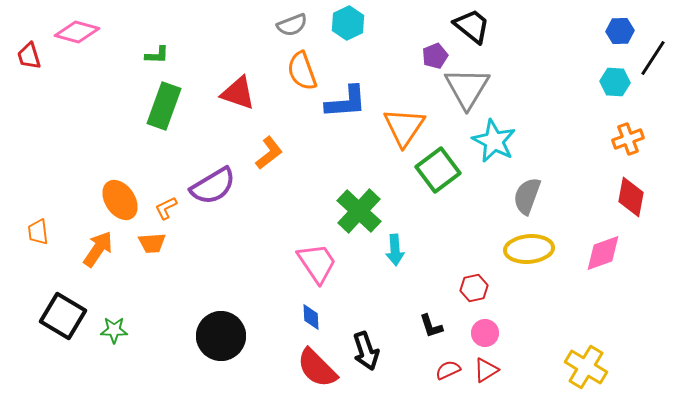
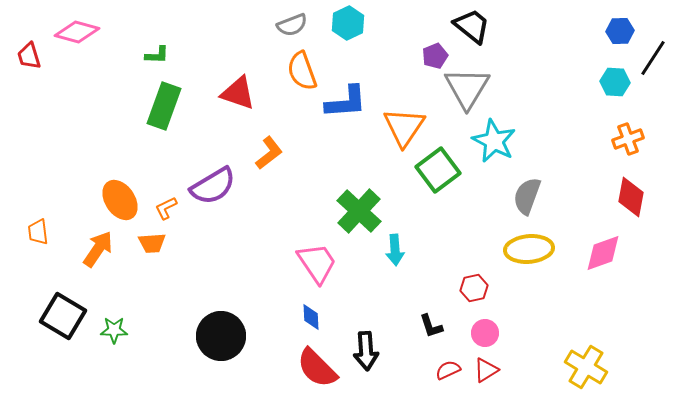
black arrow at (366, 351): rotated 15 degrees clockwise
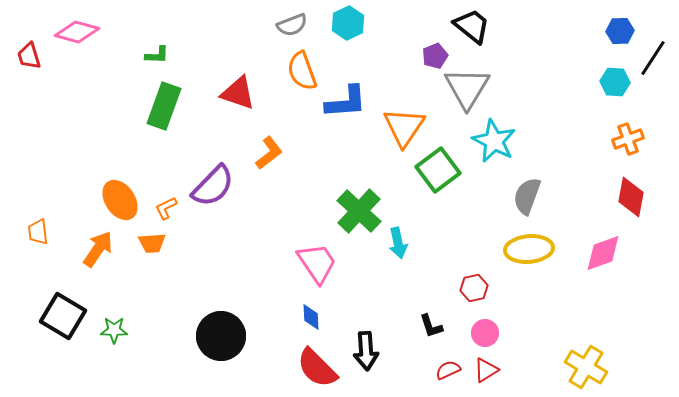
purple semicircle at (213, 186): rotated 15 degrees counterclockwise
cyan arrow at (395, 250): moved 3 px right, 7 px up; rotated 8 degrees counterclockwise
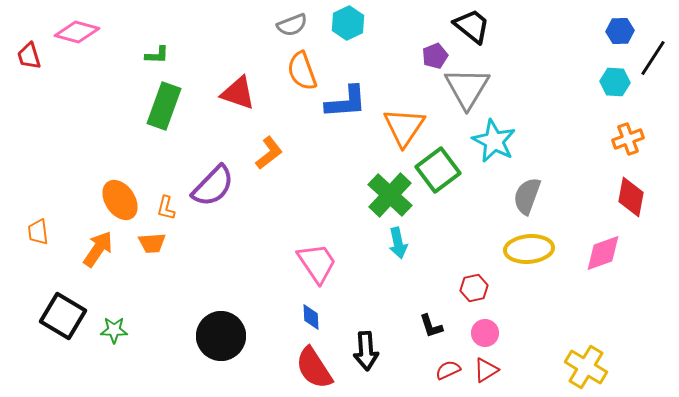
orange L-shape at (166, 208): rotated 50 degrees counterclockwise
green cross at (359, 211): moved 31 px right, 16 px up
red semicircle at (317, 368): moved 3 px left; rotated 12 degrees clockwise
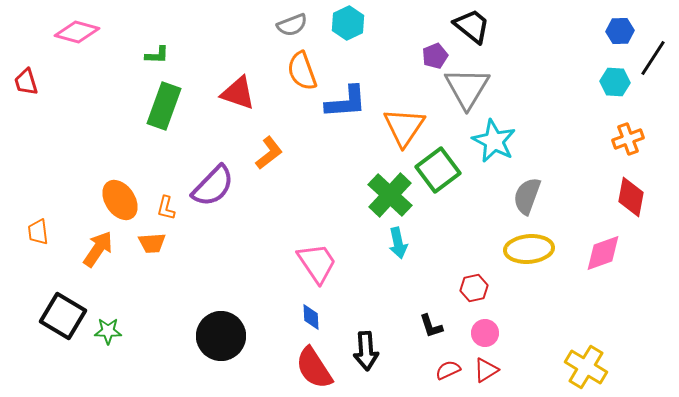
red trapezoid at (29, 56): moved 3 px left, 26 px down
green star at (114, 330): moved 6 px left, 1 px down
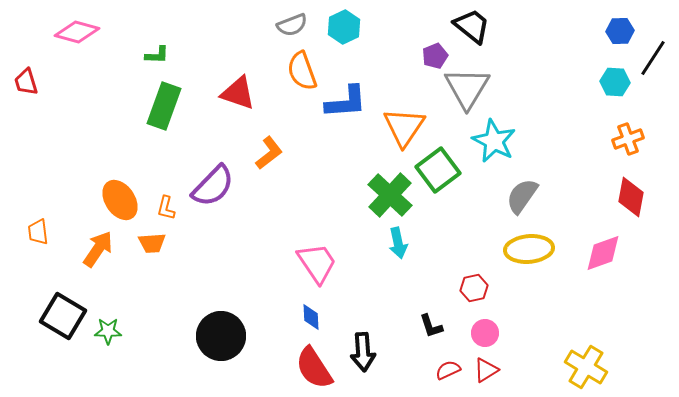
cyan hexagon at (348, 23): moved 4 px left, 4 px down
gray semicircle at (527, 196): moved 5 px left; rotated 15 degrees clockwise
black arrow at (366, 351): moved 3 px left, 1 px down
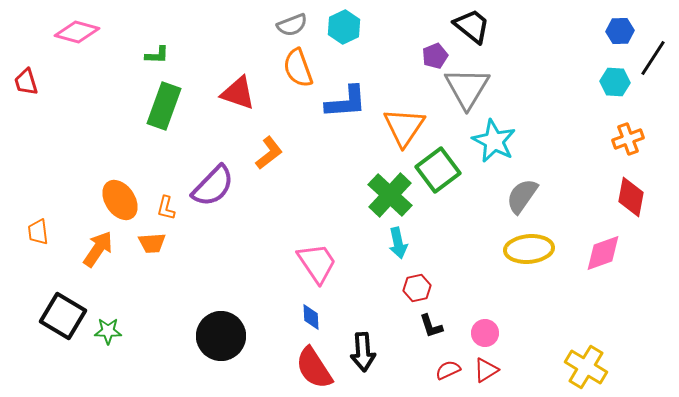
orange semicircle at (302, 71): moved 4 px left, 3 px up
red hexagon at (474, 288): moved 57 px left
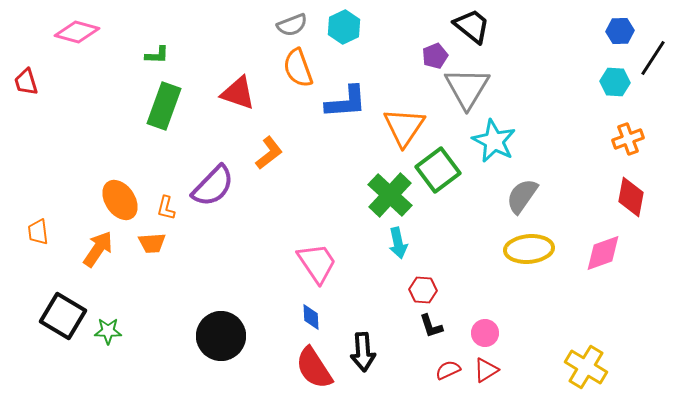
red hexagon at (417, 288): moved 6 px right, 2 px down; rotated 16 degrees clockwise
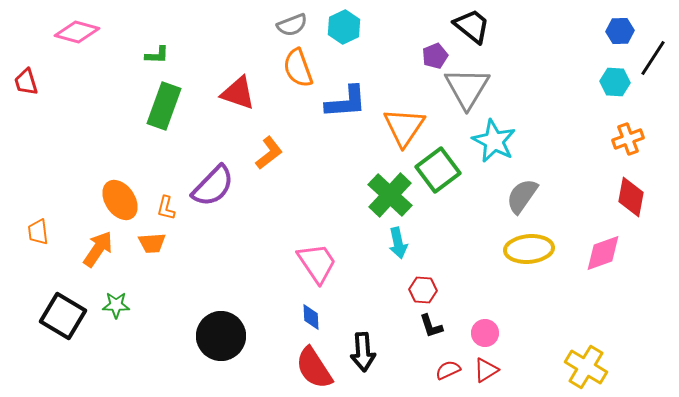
green star at (108, 331): moved 8 px right, 26 px up
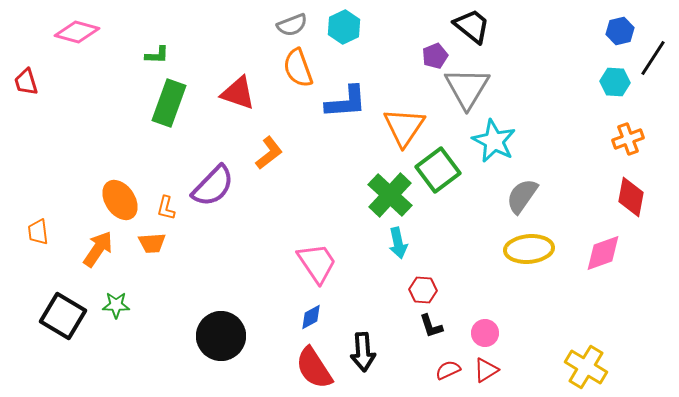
blue hexagon at (620, 31): rotated 12 degrees counterclockwise
green rectangle at (164, 106): moved 5 px right, 3 px up
blue diamond at (311, 317): rotated 64 degrees clockwise
